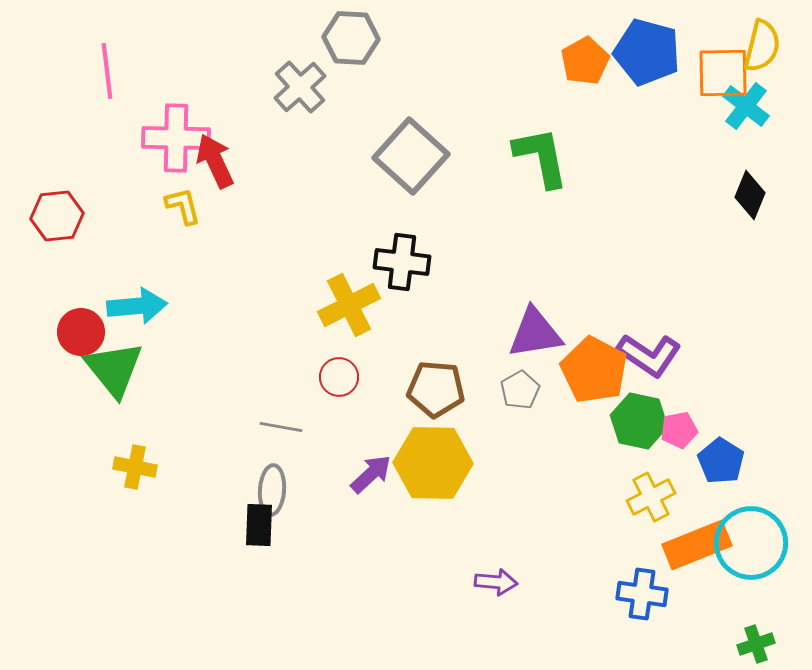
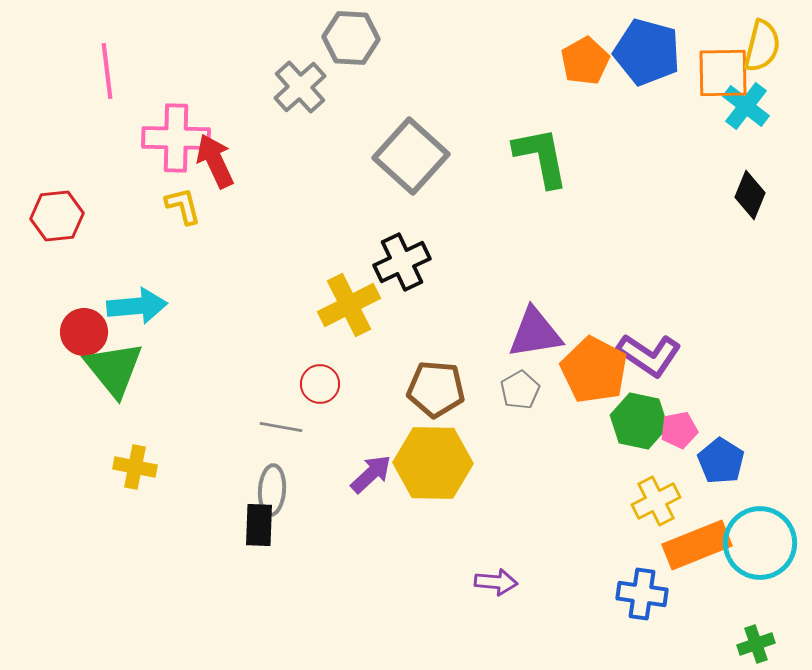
black cross at (402, 262): rotated 32 degrees counterclockwise
red circle at (81, 332): moved 3 px right
red circle at (339, 377): moved 19 px left, 7 px down
yellow cross at (651, 497): moved 5 px right, 4 px down
cyan circle at (751, 543): moved 9 px right
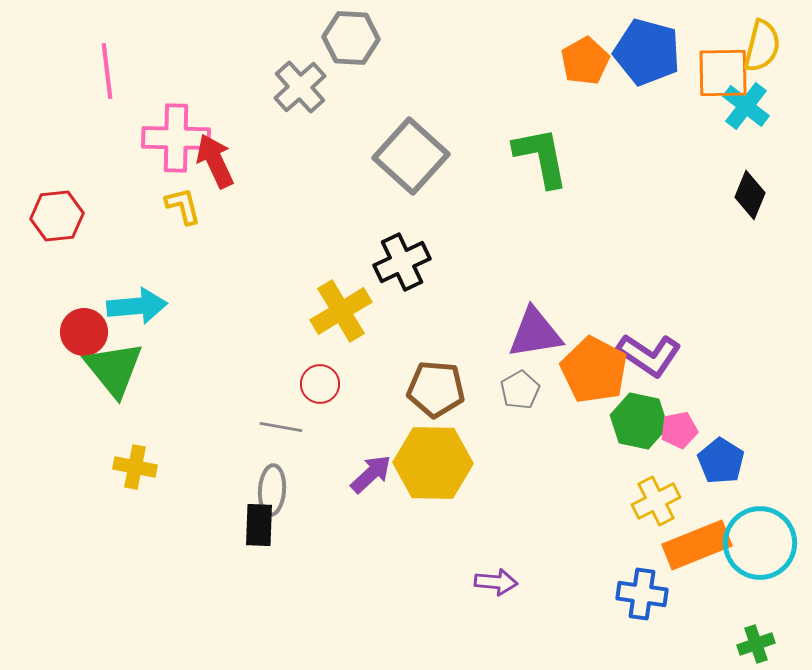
yellow cross at (349, 305): moved 8 px left, 6 px down; rotated 4 degrees counterclockwise
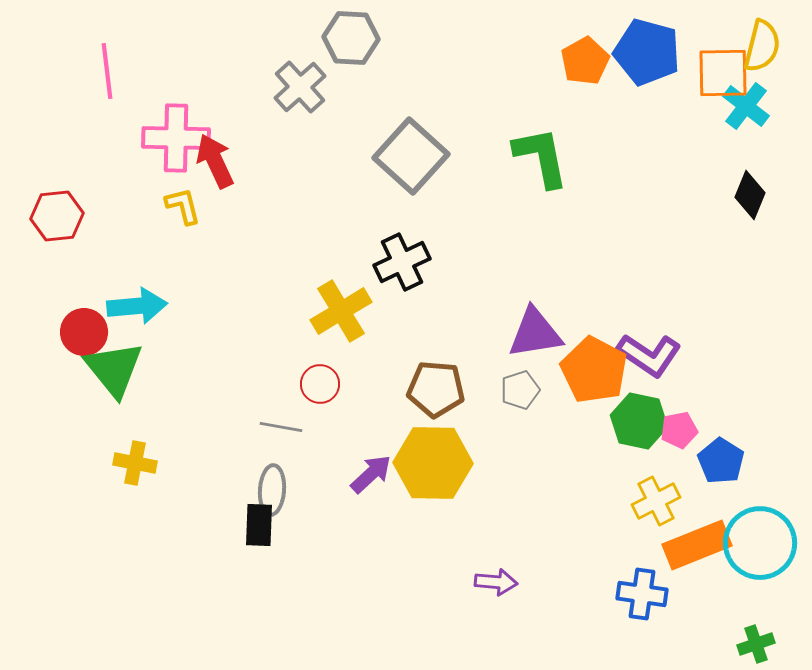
gray pentagon at (520, 390): rotated 12 degrees clockwise
yellow cross at (135, 467): moved 4 px up
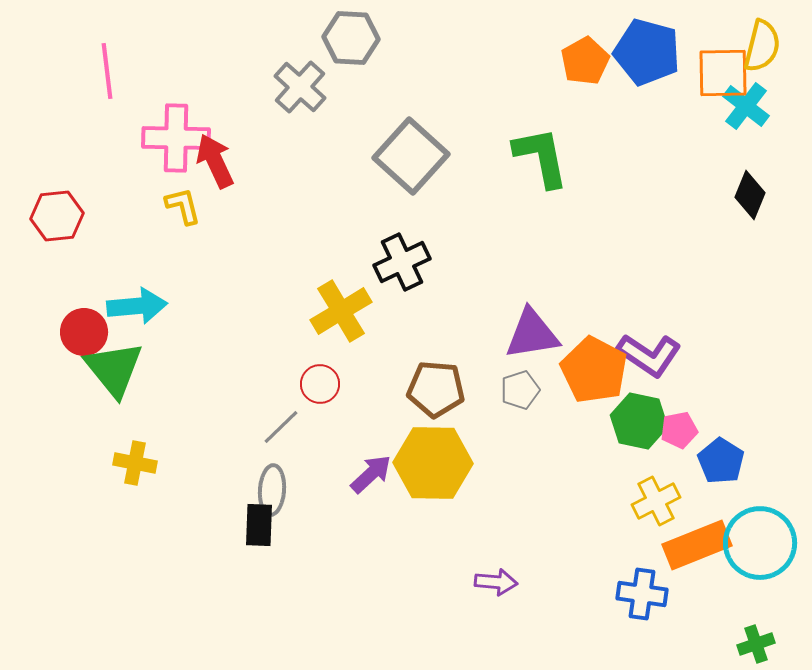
gray cross at (300, 87): rotated 6 degrees counterclockwise
purple triangle at (535, 333): moved 3 px left, 1 px down
gray line at (281, 427): rotated 54 degrees counterclockwise
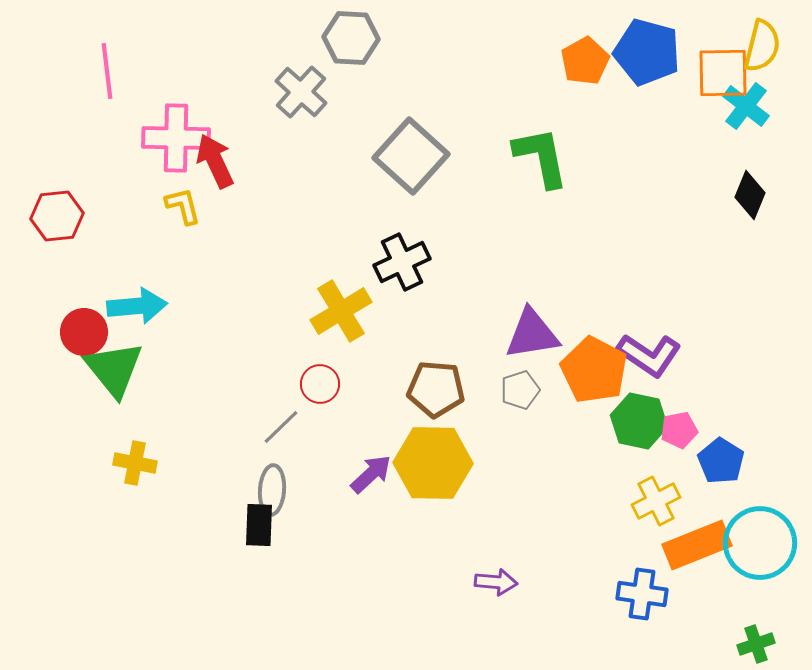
gray cross at (300, 87): moved 1 px right, 5 px down
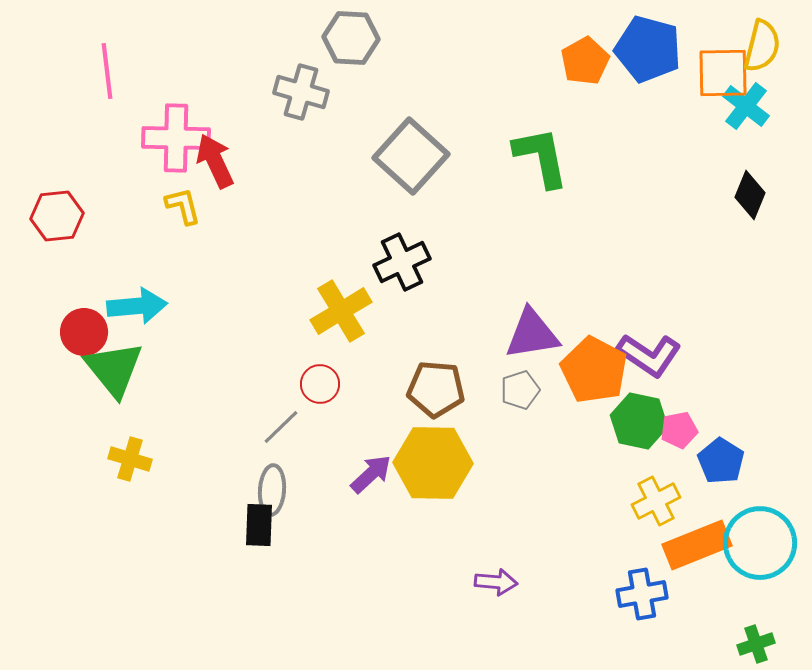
blue pentagon at (647, 52): moved 1 px right, 3 px up
gray cross at (301, 92): rotated 26 degrees counterclockwise
yellow cross at (135, 463): moved 5 px left, 4 px up; rotated 6 degrees clockwise
blue cross at (642, 594): rotated 18 degrees counterclockwise
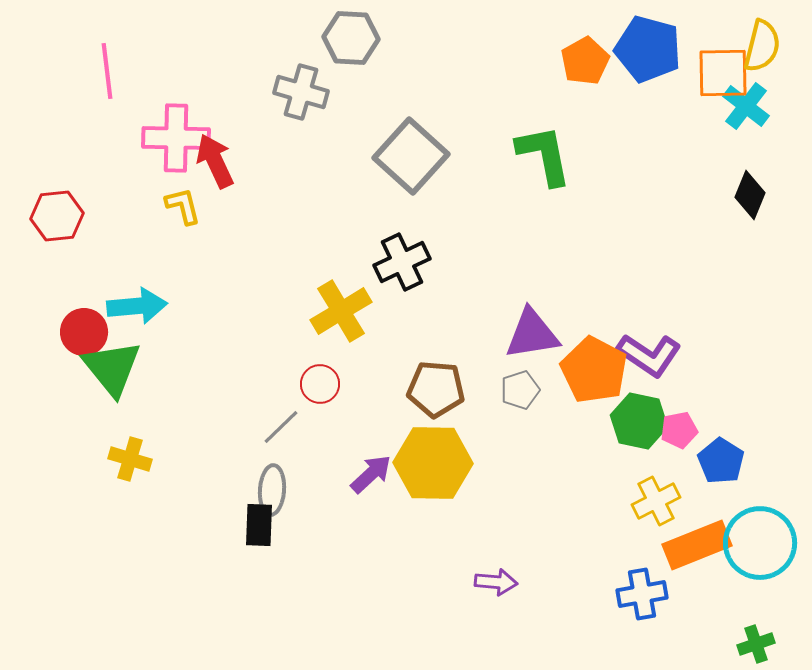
green L-shape at (541, 157): moved 3 px right, 2 px up
green triangle at (114, 369): moved 2 px left, 1 px up
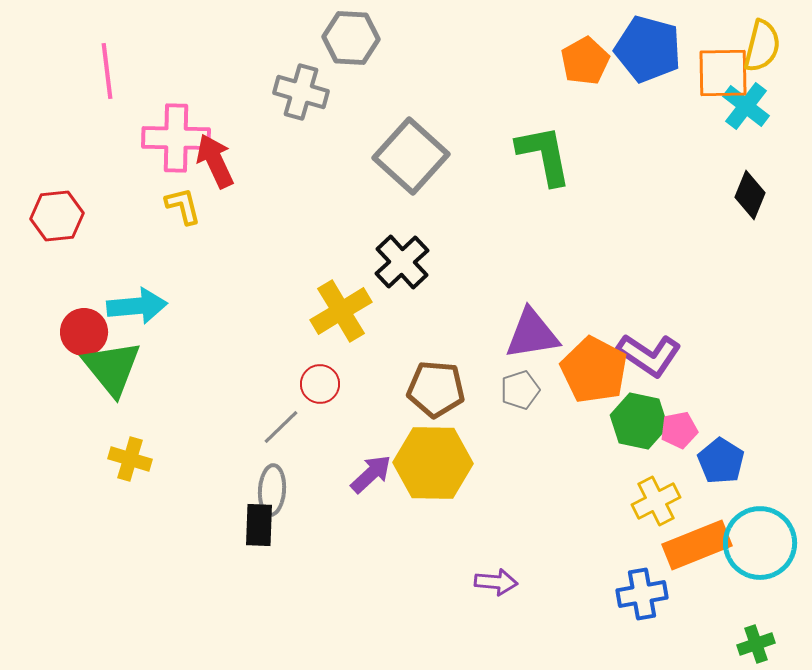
black cross at (402, 262): rotated 18 degrees counterclockwise
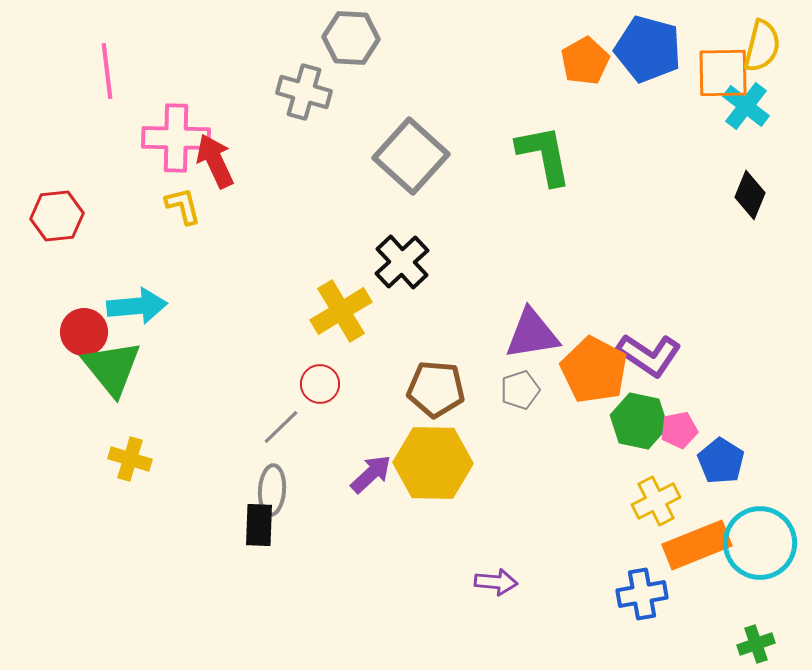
gray cross at (301, 92): moved 3 px right
